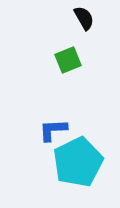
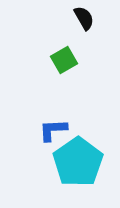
green square: moved 4 px left; rotated 8 degrees counterclockwise
cyan pentagon: rotated 9 degrees counterclockwise
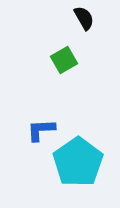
blue L-shape: moved 12 px left
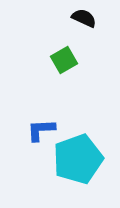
black semicircle: rotated 35 degrees counterclockwise
cyan pentagon: moved 3 px up; rotated 15 degrees clockwise
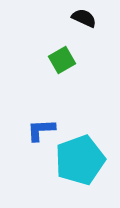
green square: moved 2 px left
cyan pentagon: moved 2 px right, 1 px down
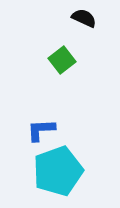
green square: rotated 8 degrees counterclockwise
cyan pentagon: moved 22 px left, 11 px down
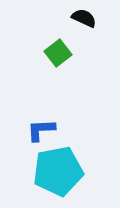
green square: moved 4 px left, 7 px up
cyan pentagon: rotated 9 degrees clockwise
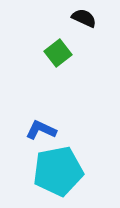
blue L-shape: rotated 28 degrees clockwise
